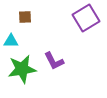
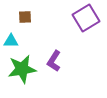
purple L-shape: rotated 60 degrees clockwise
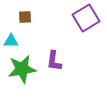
purple L-shape: rotated 25 degrees counterclockwise
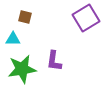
brown square: rotated 16 degrees clockwise
cyan triangle: moved 2 px right, 2 px up
